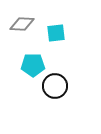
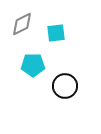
gray diamond: rotated 30 degrees counterclockwise
black circle: moved 10 px right
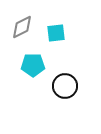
gray diamond: moved 3 px down
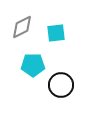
black circle: moved 4 px left, 1 px up
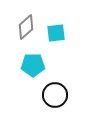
gray diamond: moved 4 px right; rotated 15 degrees counterclockwise
black circle: moved 6 px left, 10 px down
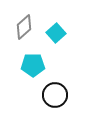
gray diamond: moved 2 px left
cyan square: rotated 36 degrees counterclockwise
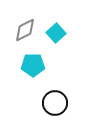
gray diamond: moved 1 px right, 3 px down; rotated 15 degrees clockwise
black circle: moved 8 px down
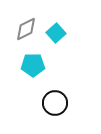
gray diamond: moved 1 px right, 1 px up
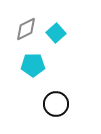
black circle: moved 1 px right, 1 px down
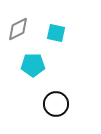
gray diamond: moved 8 px left
cyan square: rotated 36 degrees counterclockwise
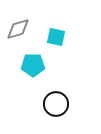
gray diamond: rotated 10 degrees clockwise
cyan square: moved 4 px down
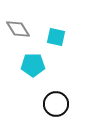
gray diamond: rotated 75 degrees clockwise
